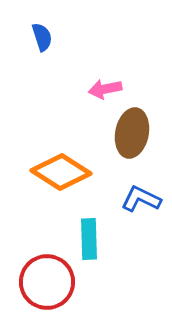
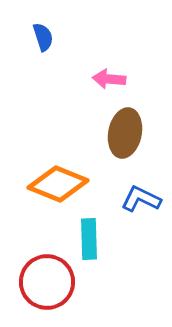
blue semicircle: moved 1 px right
pink arrow: moved 4 px right, 10 px up; rotated 16 degrees clockwise
brown ellipse: moved 7 px left
orange diamond: moved 3 px left, 12 px down; rotated 10 degrees counterclockwise
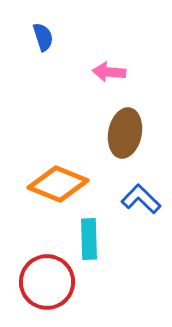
pink arrow: moved 7 px up
blue L-shape: rotated 18 degrees clockwise
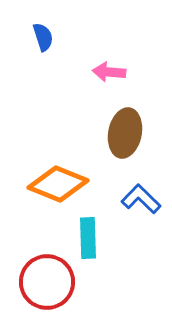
cyan rectangle: moved 1 px left, 1 px up
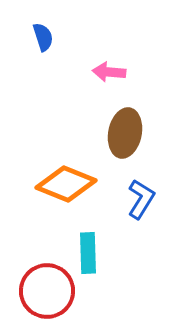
orange diamond: moved 8 px right
blue L-shape: rotated 78 degrees clockwise
cyan rectangle: moved 15 px down
red circle: moved 9 px down
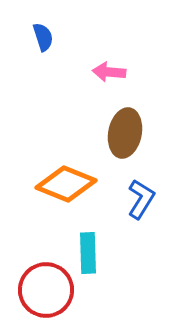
red circle: moved 1 px left, 1 px up
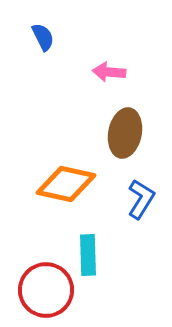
blue semicircle: rotated 8 degrees counterclockwise
orange diamond: rotated 10 degrees counterclockwise
cyan rectangle: moved 2 px down
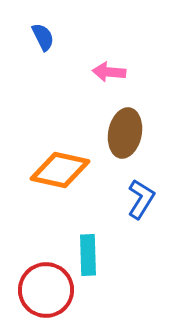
orange diamond: moved 6 px left, 14 px up
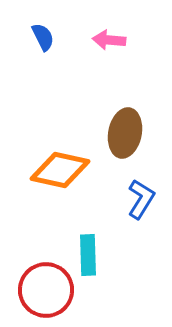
pink arrow: moved 32 px up
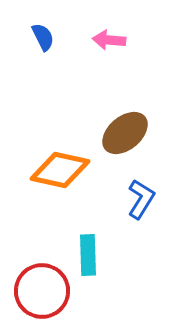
brown ellipse: rotated 39 degrees clockwise
red circle: moved 4 px left, 1 px down
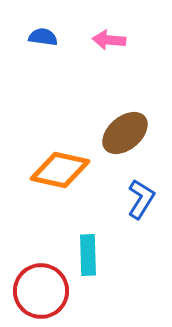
blue semicircle: rotated 56 degrees counterclockwise
red circle: moved 1 px left
